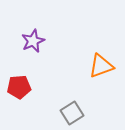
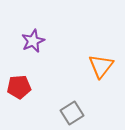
orange triangle: rotated 32 degrees counterclockwise
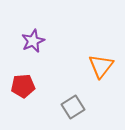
red pentagon: moved 4 px right, 1 px up
gray square: moved 1 px right, 6 px up
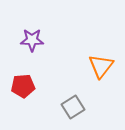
purple star: moved 1 px left, 1 px up; rotated 25 degrees clockwise
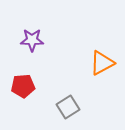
orange triangle: moved 1 px right, 3 px up; rotated 24 degrees clockwise
gray square: moved 5 px left
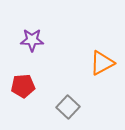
gray square: rotated 15 degrees counterclockwise
